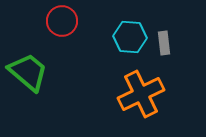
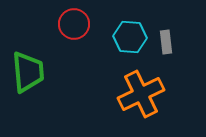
red circle: moved 12 px right, 3 px down
gray rectangle: moved 2 px right, 1 px up
green trapezoid: rotated 45 degrees clockwise
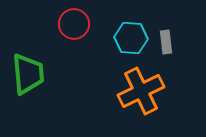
cyan hexagon: moved 1 px right, 1 px down
green trapezoid: moved 2 px down
orange cross: moved 3 px up
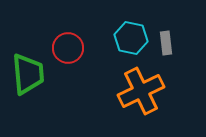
red circle: moved 6 px left, 24 px down
cyan hexagon: rotated 8 degrees clockwise
gray rectangle: moved 1 px down
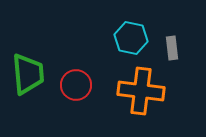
gray rectangle: moved 6 px right, 5 px down
red circle: moved 8 px right, 37 px down
orange cross: rotated 33 degrees clockwise
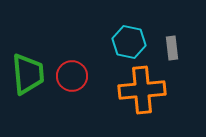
cyan hexagon: moved 2 px left, 4 px down
red circle: moved 4 px left, 9 px up
orange cross: moved 1 px right, 1 px up; rotated 12 degrees counterclockwise
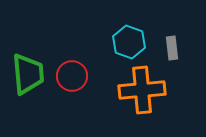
cyan hexagon: rotated 8 degrees clockwise
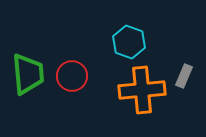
gray rectangle: moved 12 px right, 28 px down; rotated 30 degrees clockwise
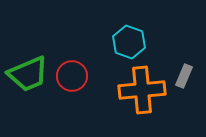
green trapezoid: rotated 72 degrees clockwise
